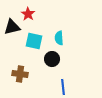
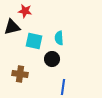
red star: moved 3 px left, 3 px up; rotated 24 degrees counterclockwise
blue line: rotated 14 degrees clockwise
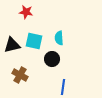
red star: moved 1 px right, 1 px down
black triangle: moved 18 px down
brown cross: moved 1 px down; rotated 21 degrees clockwise
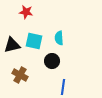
black circle: moved 2 px down
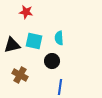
blue line: moved 3 px left
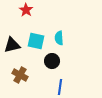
red star: moved 2 px up; rotated 24 degrees clockwise
cyan square: moved 2 px right
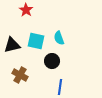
cyan semicircle: rotated 16 degrees counterclockwise
